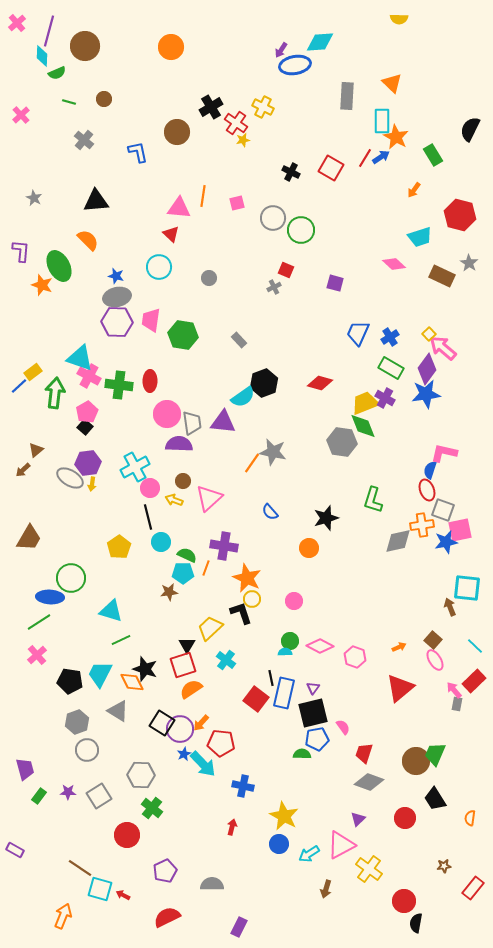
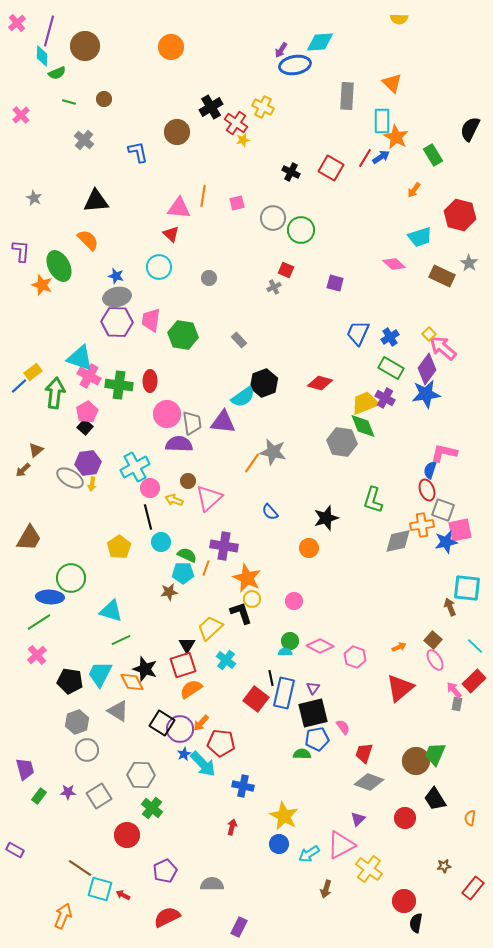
brown circle at (183, 481): moved 5 px right
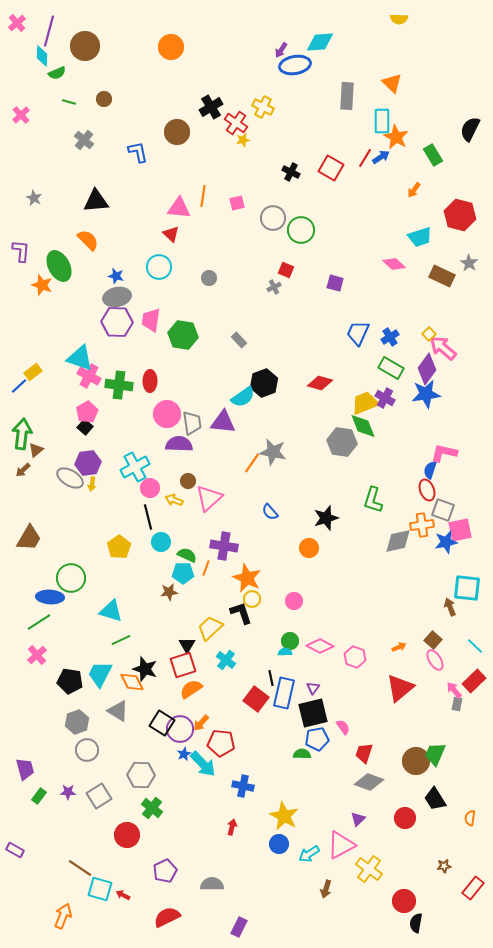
green arrow at (55, 393): moved 33 px left, 41 px down
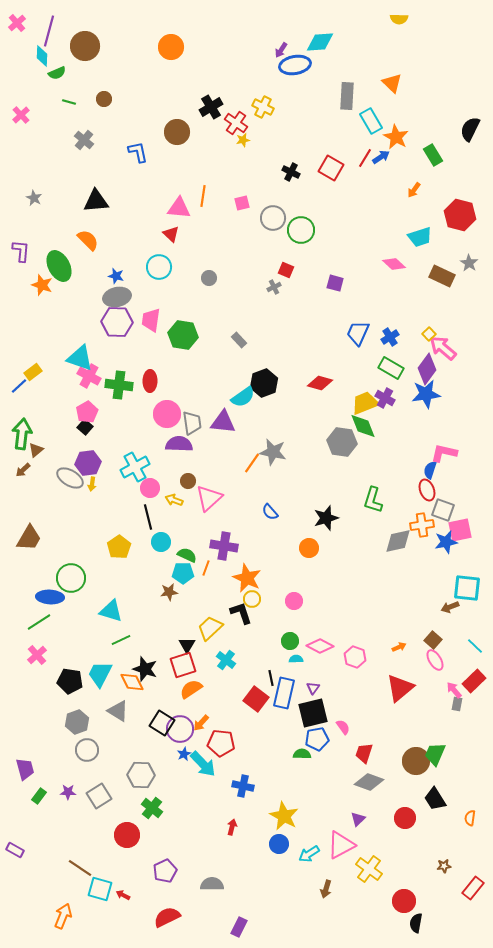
cyan rectangle at (382, 121): moved 11 px left; rotated 30 degrees counterclockwise
pink square at (237, 203): moved 5 px right
brown arrow at (450, 607): rotated 90 degrees counterclockwise
cyan semicircle at (285, 652): moved 11 px right, 7 px down
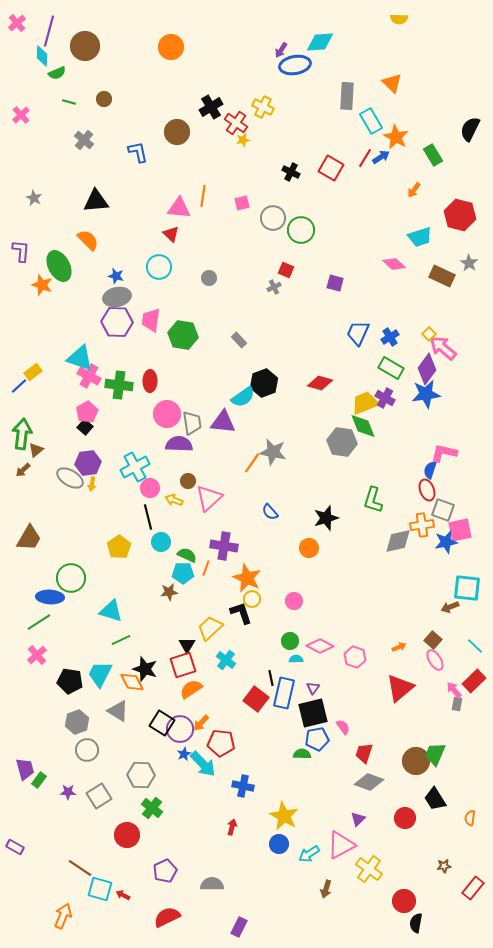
green rectangle at (39, 796): moved 16 px up
purple rectangle at (15, 850): moved 3 px up
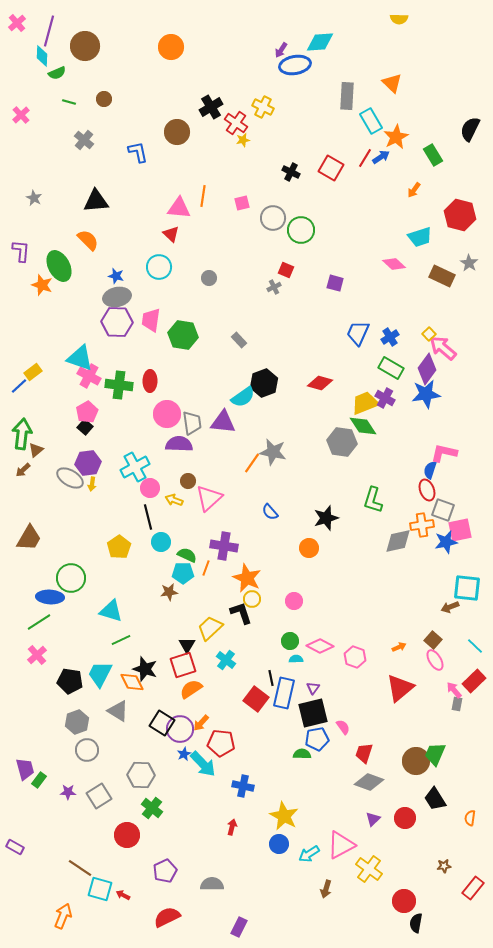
orange star at (396, 137): rotated 15 degrees clockwise
green diamond at (363, 426): rotated 12 degrees counterclockwise
purple triangle at (358, 819): moved 15 px right
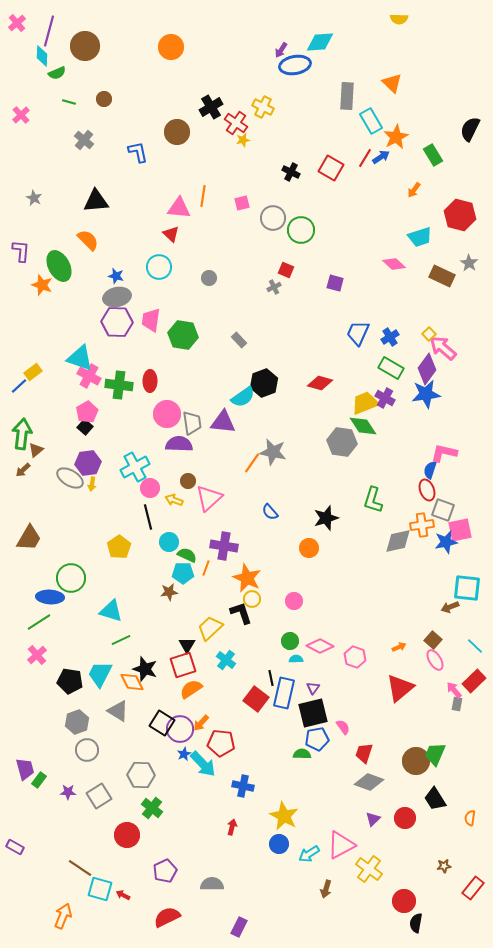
cyan circle at (161, 542): moved 8 px right
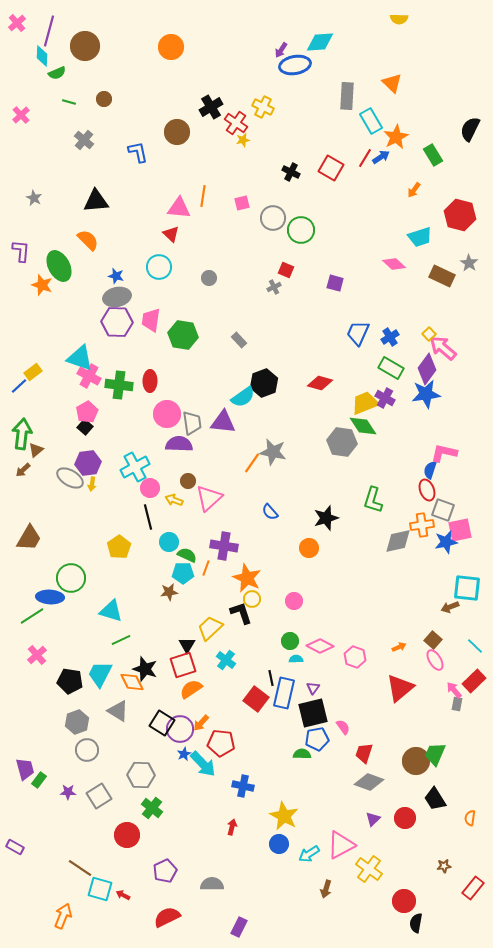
green line at (39, 622): moved 7 px left, 6 px up
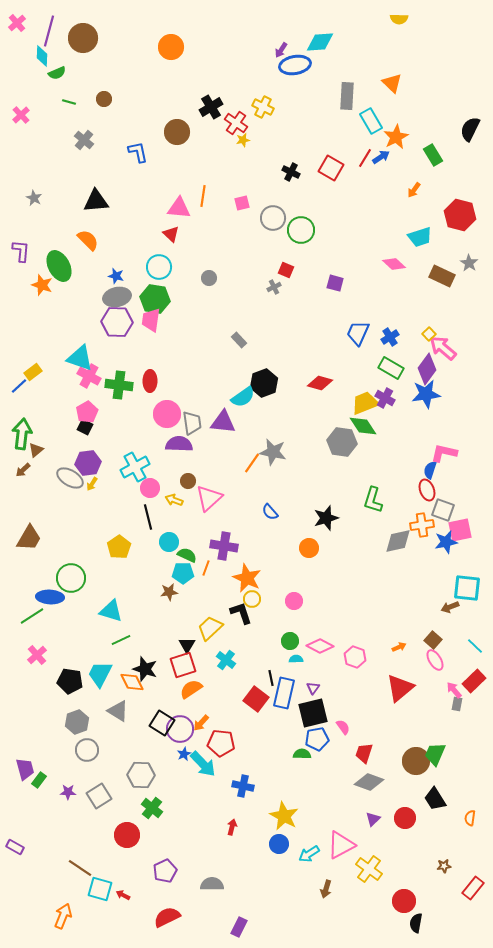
brown circle at (85, 46): moved 2 px left, 8 px up
green hexagon at (183, 335): moved 28 px left, 36 px up
black square at (85, 427): rotated 14 degrees counterclockwise
yellow arrow at (92, 484): rotated 24 degrees clockwise
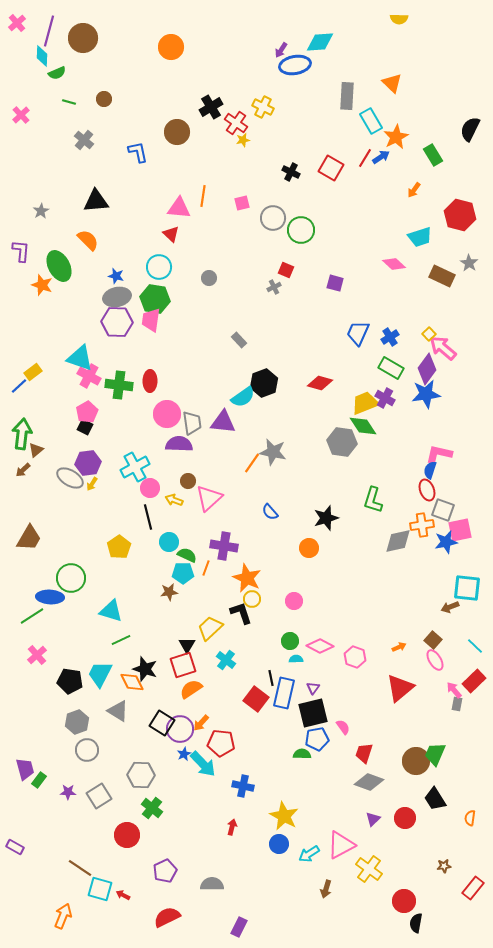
gray star at (34, 198): moved 7 px right, 13 px down; rotated 14 degrees clockwise
pink L-shape at (444, 453): moved 5 px left, 1 px down
